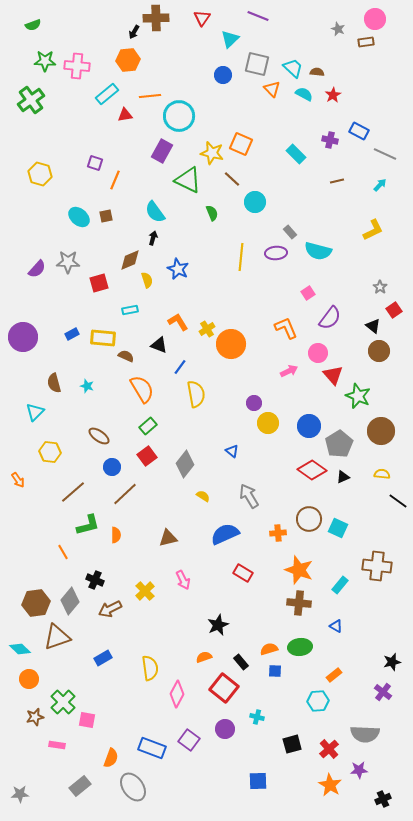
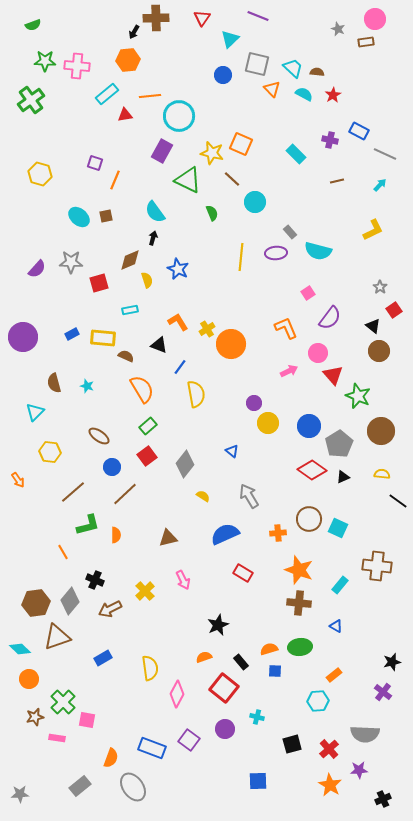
gray star at (68, 262): moved 3 px right
pink rectangle at (57, 745): moved 7 px up
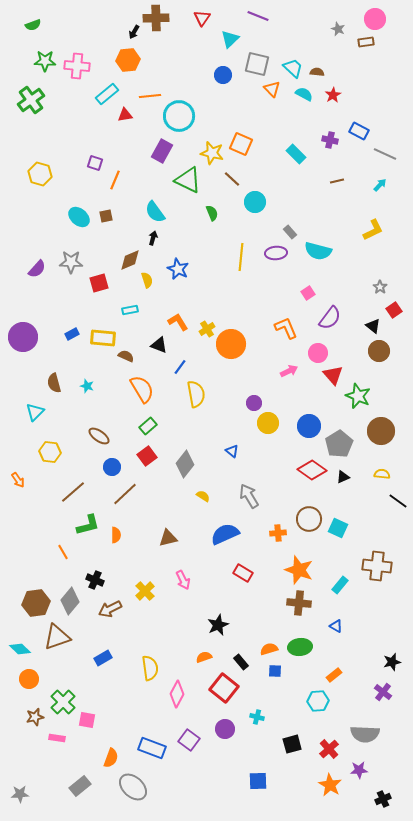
gray ellipse at (133, 787): rotated 12 degrees counterclockwise
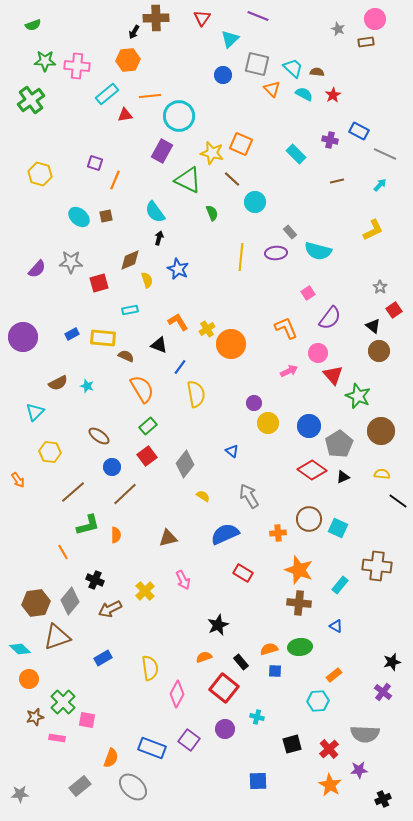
black arrow at (153, 238): moved 6 px right
brown semicircle at (54, 383): moved 4 px right; rotated 102 degrees counterclockwise
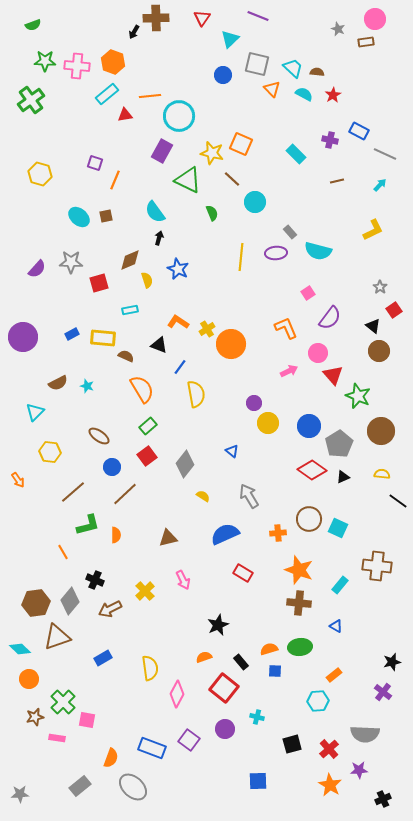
orange hexagon at (128, 60): moved 15 px left, 2 px down; rotated 25 degrees clockwise
orange L-shape at (178, 322): rotated 25 degrees counterclockwise
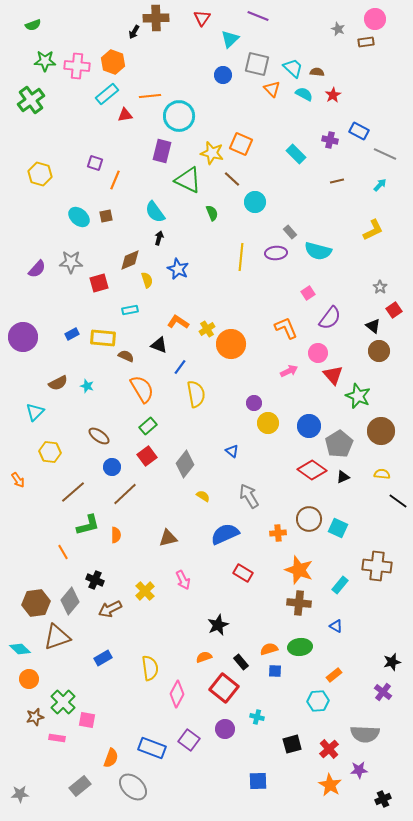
purple rectangle at (162, 151): rotated 15 degrees counterclockwise
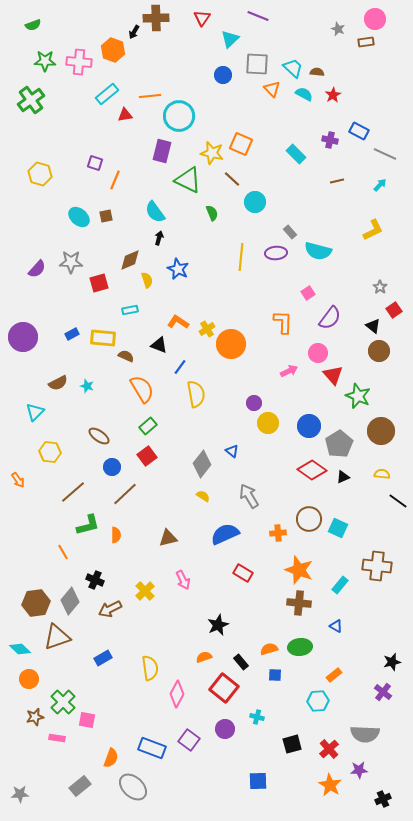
orange hexagon at (113, 62): moved 12 px up
gray square at (257, 64): rotated 10 degrees counterclockwise
pink cross at (77, 66): moved 2 px right, 4 px up
orange L-shape at (286, 328): moved 3 px left, 6 px up; rotated 25 degrees clockwise
gray diamond at (185, 464): moved 17 px right
blue square at (275, 671): moved 4 px down
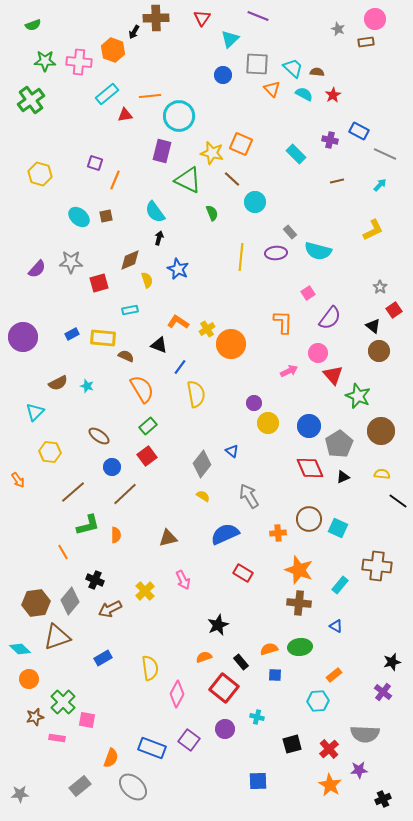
red diamond at (312, 470): moved 2 px left, 2 px up; rotated 32 degrees clockwise
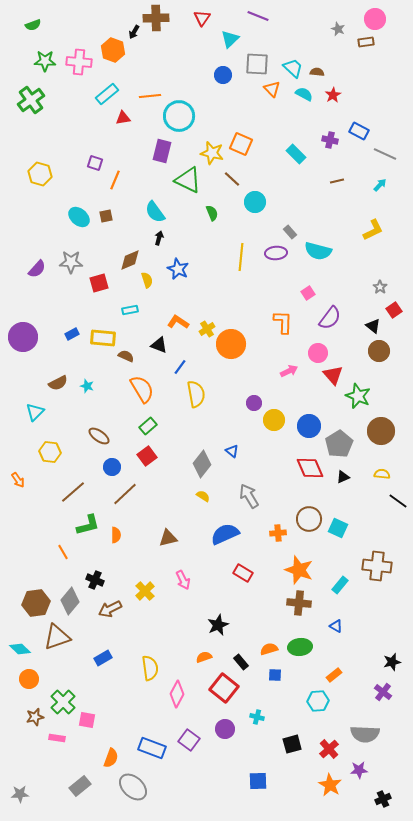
red triangle at (125, 115): moved 2 px left, 3 px down
yellow circle at (268, 423): moved 6 px right, 3 px up
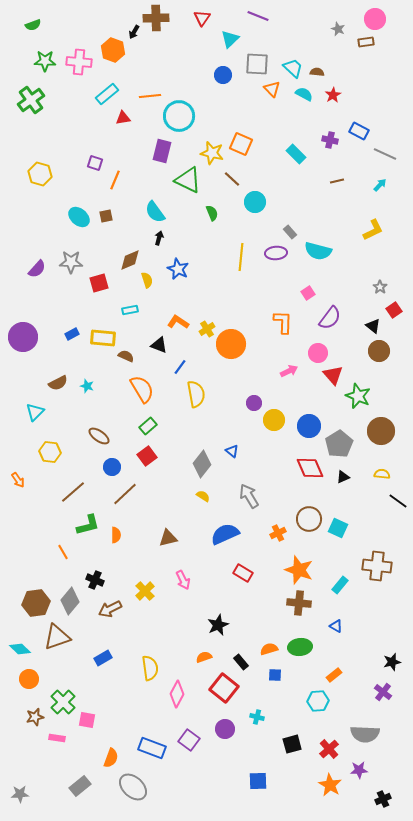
orange cross at (278, 533): rotated 21 degrees counterclockwise
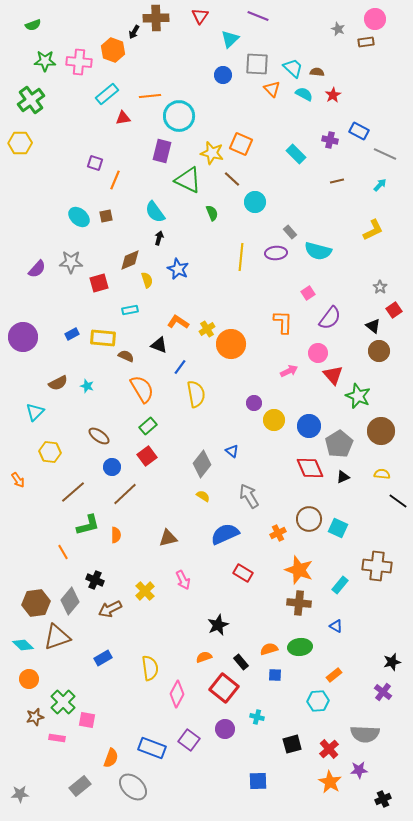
red triangle at (202, 18): moved 2 px left, 2 px up
yellow hexagon at (40, 174): moved 20 px left, 31 px up; rotated 15 degrees counterclockwise
cyan diamond at (20, 649): moved 3 px right, 4 px up
orange star at (330, 785): moved 3 px up
